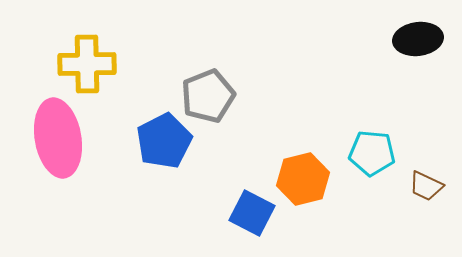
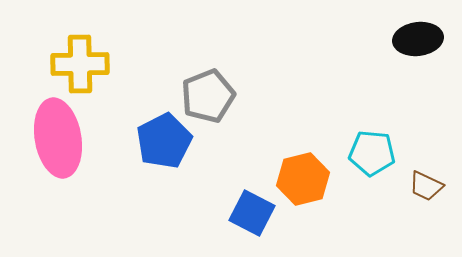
yellow cross: moved 7 px left
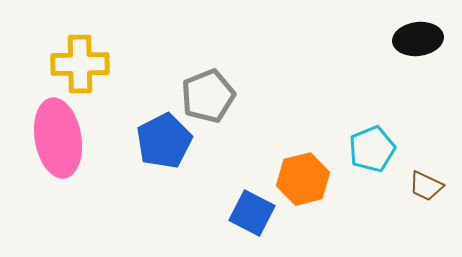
cyan pentagon: moved 4 px up; rotated 27 degrees counterclockwise
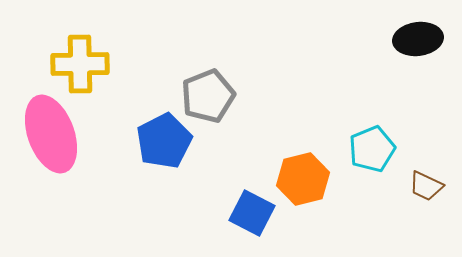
pink ellipse: moved 7 px left, 4 px up; rotated 10 degrees counterclockwise
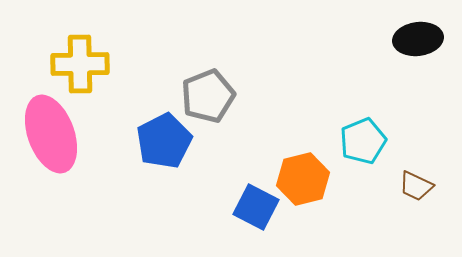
cyan pentagon: moved 9 px left, 8 px up
brown trapezoid: moved 10 px left
blue square: moved 4 px right, 6 px up
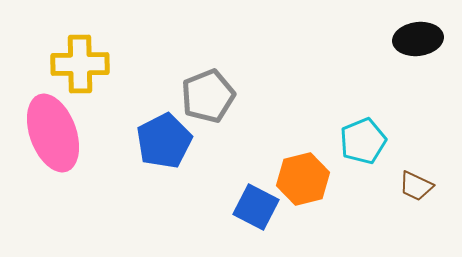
pink ellipse: moved 2 px right, 1 px up
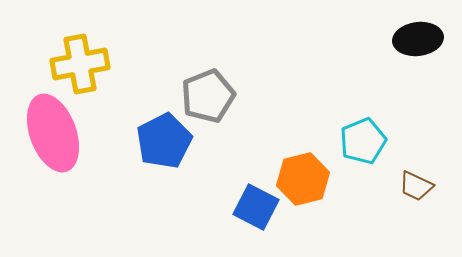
yellow cross: rotated 10 degrees counterclockwise
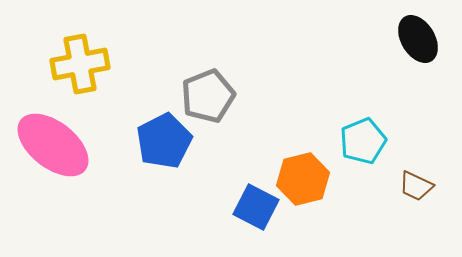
black ellipse: rotated 66 degrees clockwise
pink ellipse: moved 12 px down; rotated 32 degrees counterclockwise
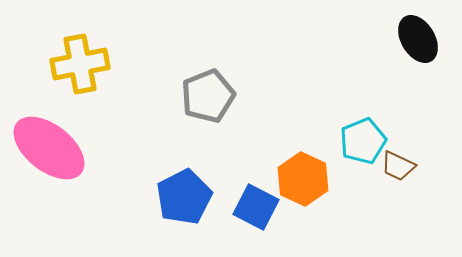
blue pentagon: moved 20 px right, 56 px down
pink ellipse: moved 4 px left, 3 px down
orange hexagon: rotated 21 degrees counterclockwise
brown trapezoid: moved 18 px left, 20 px up
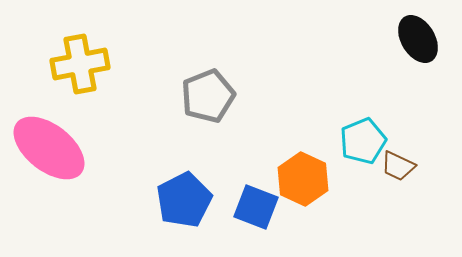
blue pentagon: moved 3 px down
blue square: rotated 6 degrees counterclockwise
